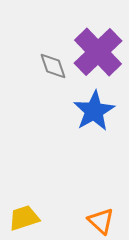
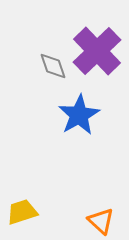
purple cross: moved 1 px left, 1 px up
blue star: moved 15 px left, 4 px down
yellow trapezoid: moved 2 px left, 6 px up
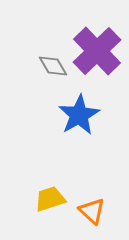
gray diamond: rotated 12 degrees counterclockwise
yellow trapezoid: moved 28 px right, 13 px up
orange triangle: moved 9 px left, 10 px up
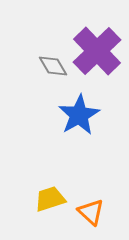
orange triangle: moved 1 px left, 1 px down
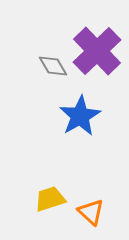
blue star: moved 1 px right, 1 px down
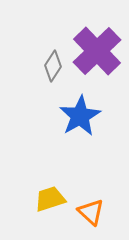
gray diamond: rotated 64 degrees clockwise
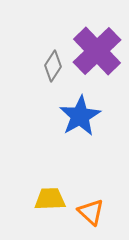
yellow trapezoid: rotated 16 degrees clockwise
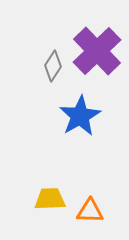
orange triangle: moved 1 px left, 1 px up; rotated 40 degrees counterclockwise
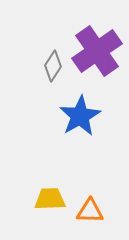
purple cross: rotated 9 degrees clockwise
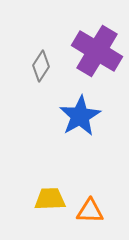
purple cross: rotated 24 degrees counterclockwise
gray diamond: moved 12 px left
